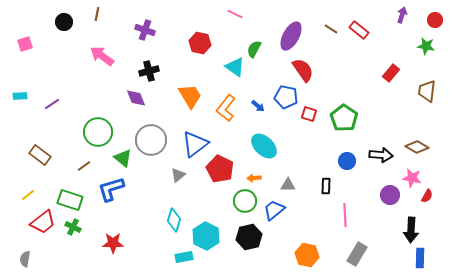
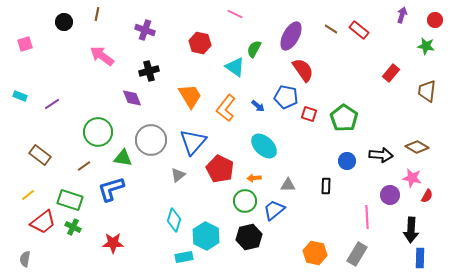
cyan rectangle at (20, 96): rotated 24 degrees clockwise
purple diamond at (136, 98): moved 4 px left
blue triangle at (195, 144): moved 2 px left, 2 px up; rotated 12 degrees counterclockwise
green triangle at (123, 158): rotated 30 degrees counterclockwise
pink line at (345, 215): moved 22 px right, 2 px down
orange hexagon at (307, 255): moved 8 px right, 2 px up
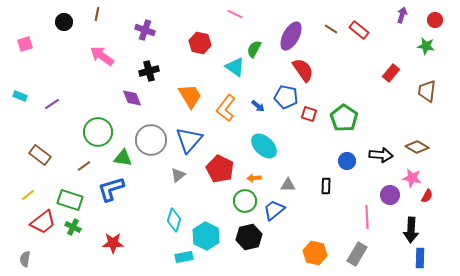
blue triangle at (193, 142): moved 4 px left, 2 px up
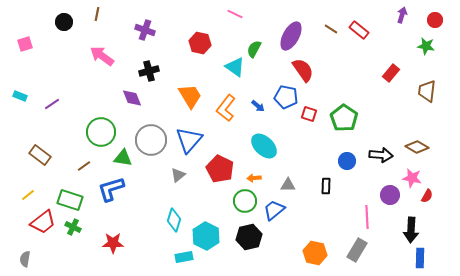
green circle at (98, 132): moved 3 px right
gray rectangle at (357, 254): moved 4 px up
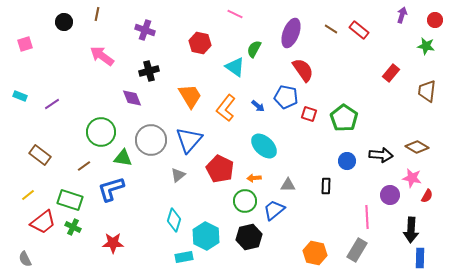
purple ellipse at (291, 36): moved 3 px up; rotated 8 degrees counterclockwise
gray semicircle at (25, 259): rotated 35 degrees counterclockwise
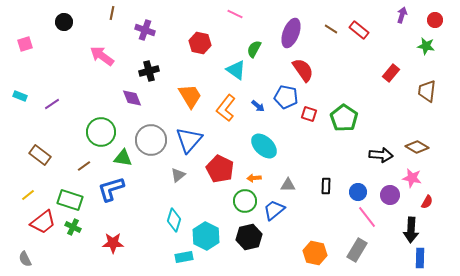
brown line at (97, 14): moved 15 px right, 1 px up
cyan triangle at (235, 67): moved 1 px right, 3 px down
blue circle at (347, 161): moved 11 px right, 31 px down
red semicircle at (427, 196): moved 6 px down
pink line at (367, 217): rotated 35 degrees counterclockwise
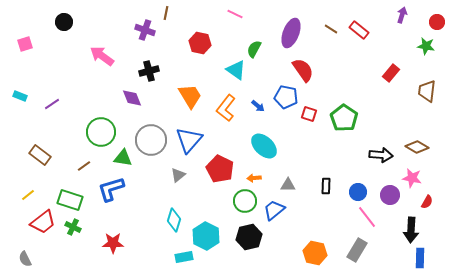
brown line at (112, 13): moved 54 px right
red circle at (435, 20): moved 2 px right, 2 px down
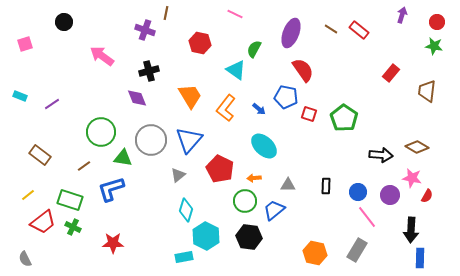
green star at (426, 46): moved 8 px right
purple diamond at (132, 98): moved 5 px right
blue arrow at (258, 106): moved 1 px right, 3 px down
red semicircle at (427, 202): moved 6 px up
cyan diamond at (174, 220): moved 12 px right, 10 px up
black hexagon at (249, 237): rotated 20 degrees clockwise
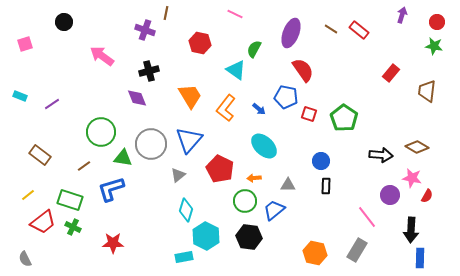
gray circle at (151, 140): moved 4 px down
blue circle at (358, 192): moved 37 px left, 31 px up
